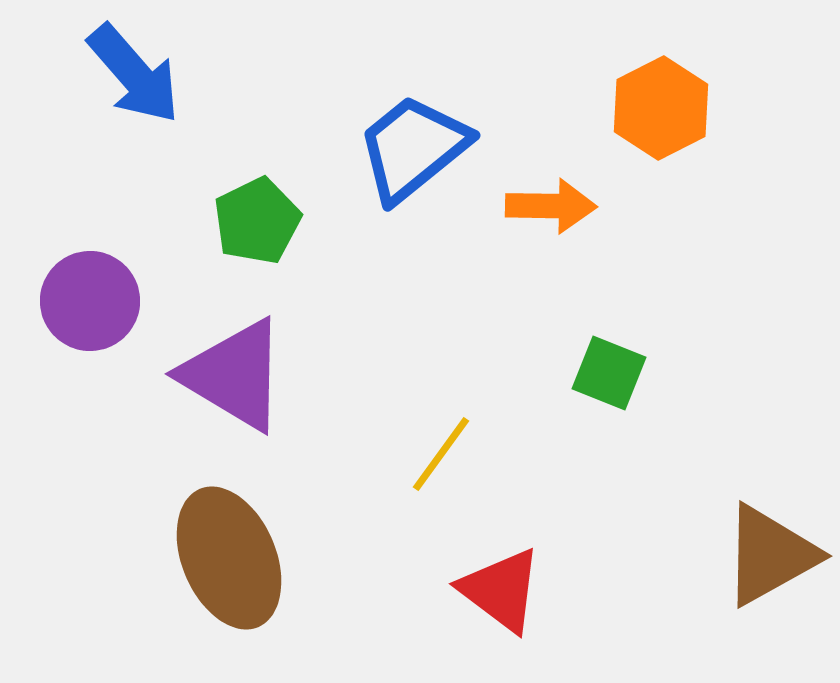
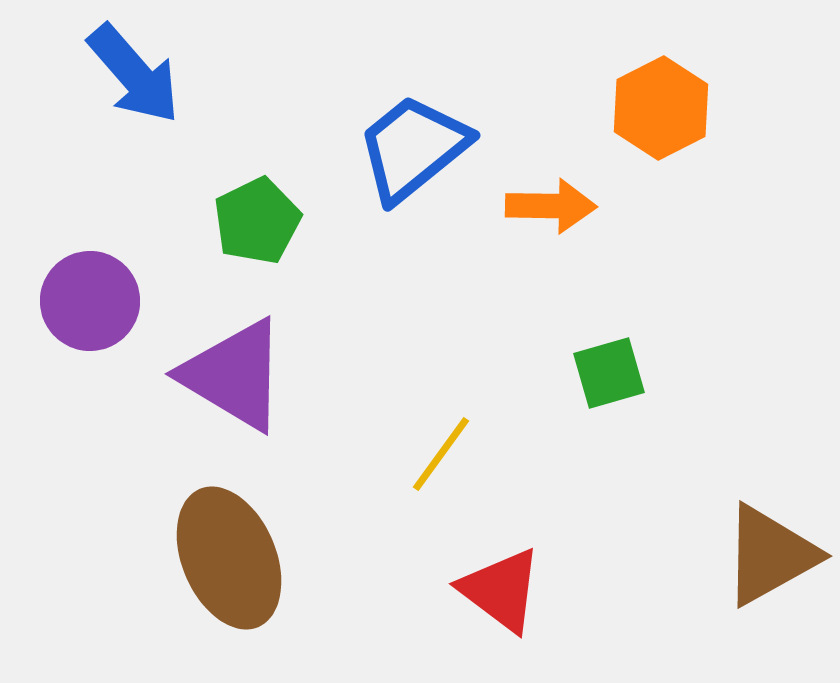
green square: rotated 38 degrees counterclockwise
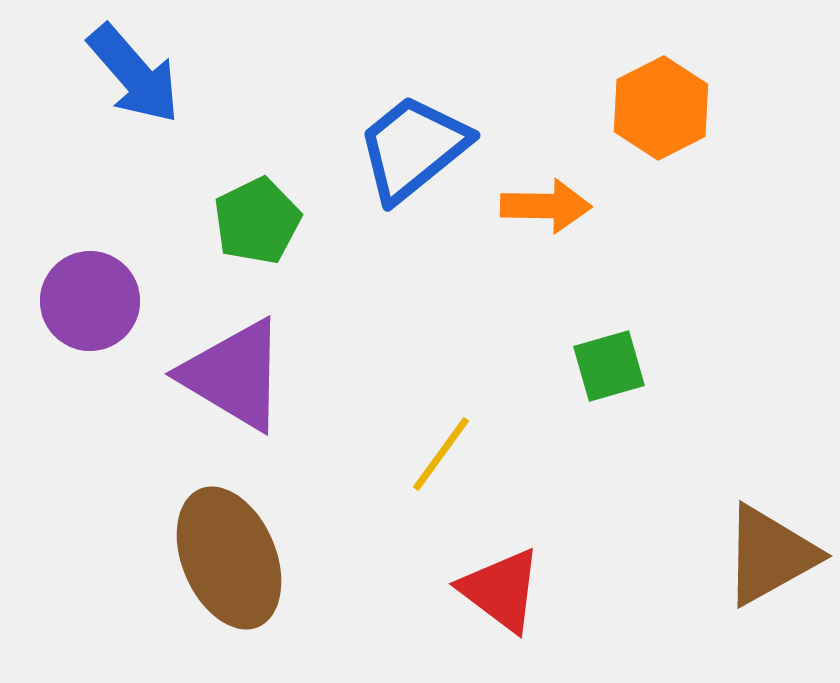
orange arrow: moved 5 px left
green square: moved 7 px up
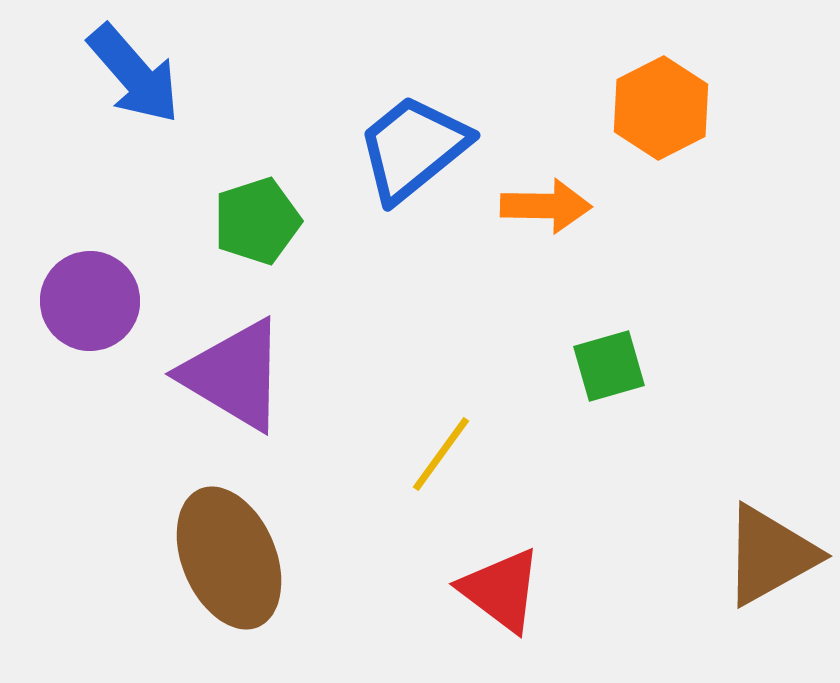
green pentagon: rotated 8 degrees clockwise
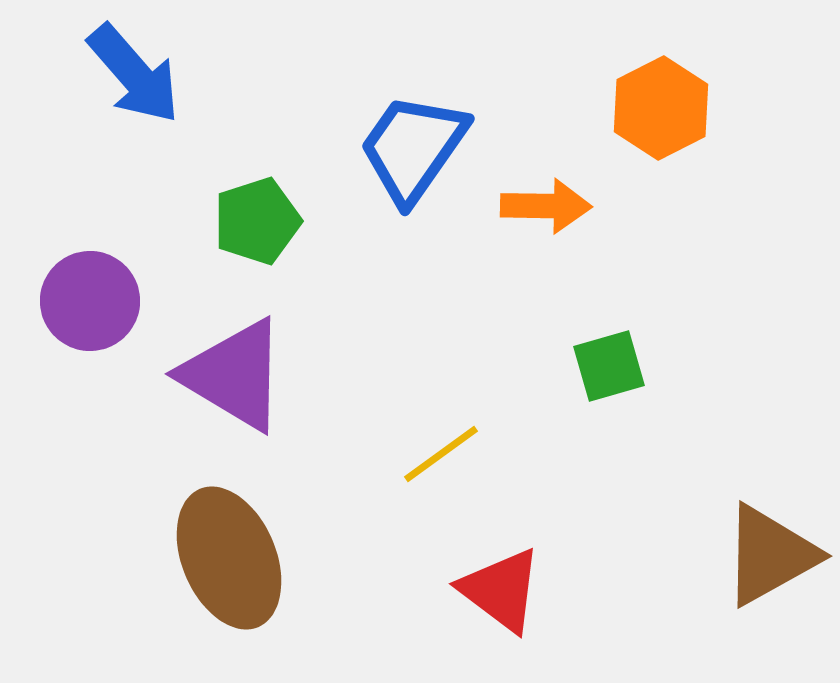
blue trapezoid: rotated 16 degrees counterclockwise
yellow line: rotated 18 degrees clockwise
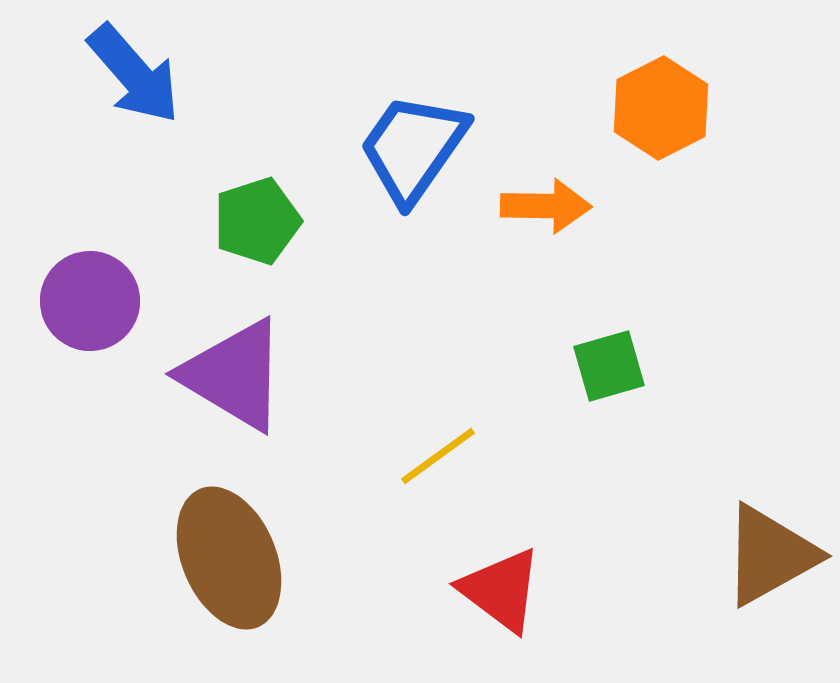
yellow line: moved 3 px left, 2 px down
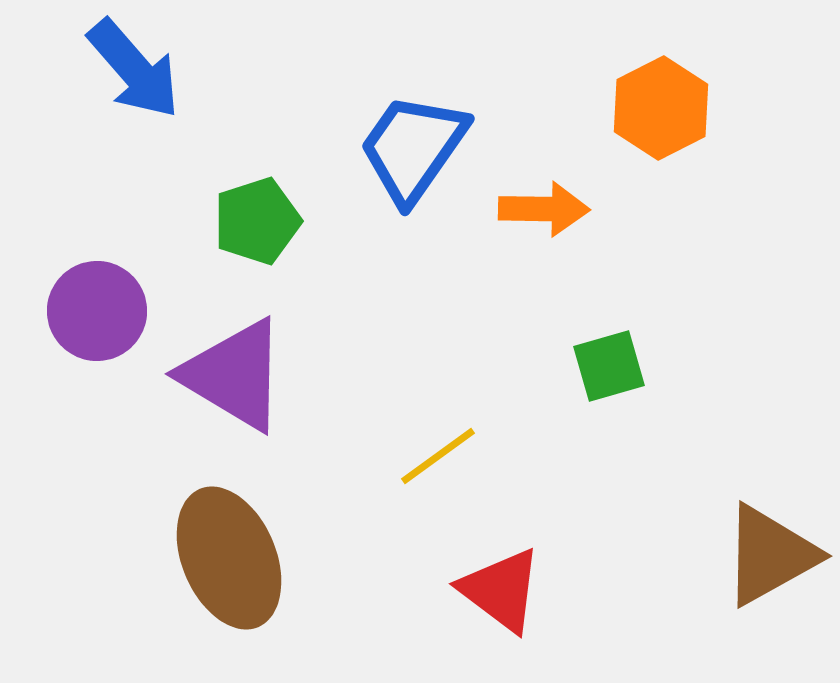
blue arrow: moved 5 px up
orange arrow: moved 2 px left, 3 px down
purple circle: moved 7 px right, 10 px down
